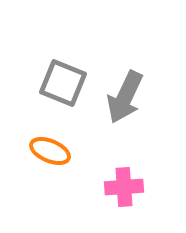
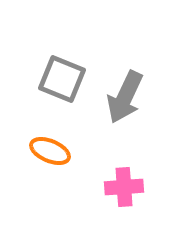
gray square: moved 1 px left, 4 px up
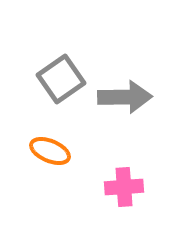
gray square: moved 1 px left; rotated 33 degrees clockwise
gray arrow: rotated 116 degrees counterclockwise
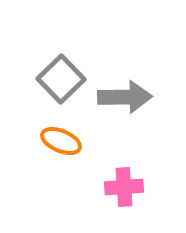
gray square: rotated 9 degrees counterclockwise
orange ellipse: moved 11 px right, 10 px up
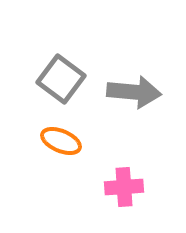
gray square: rotated 9 degrees counterclockwise
gray arrow: moved 9 px right, 5 px up; rotated 6 degrees clockwise
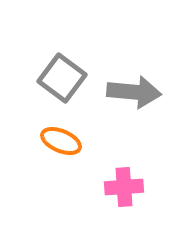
gray square: moved 1 px right, 1 px up
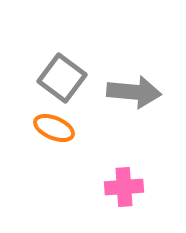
orange ellipse: moved 7 px left, 13 px up
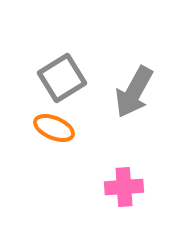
gray square: rotated 21 degrees clockwise
gray arrow: rotated 114 degrees clockwise
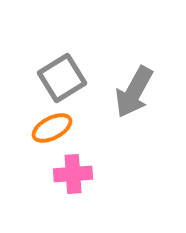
orange ellipse: moved 2 px left; rotated 51 degrees counterclockwise
pink cross: moved 51 px left, 13 px up
